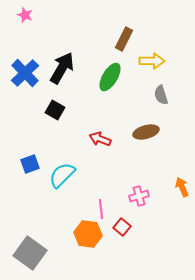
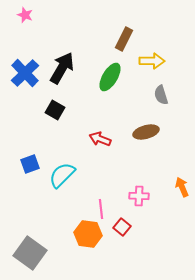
pink cross: rotated 18 degrees clockwise
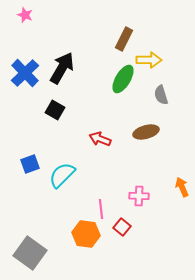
yellow arrow: moved 3 px left, 1 px up
green ellipse: moved 13 px right, 2 px down
orange hexagon: moved 2 px left
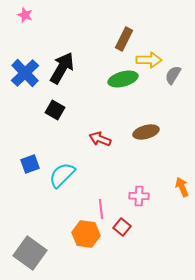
green ellipse: rotated 44 degrees clockwise
gray semicircle: moved 12 px right, 20 px up; rotated 48 degrees clockwise
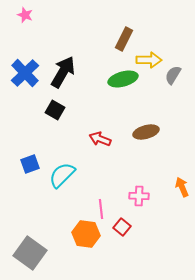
black arrow: moved 1 px right, 4 px down
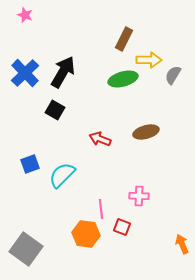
orange arrow: moved 57 px down
red square: rotated 18 degrees counterclockwise
gray square: moved 4 px left, 4 px up
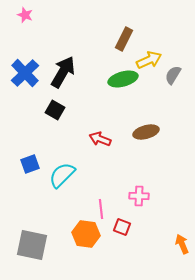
yellow arrow: rotated 25 degrees counterclockwise
gray square: moved 6 px right, 4 px up; rotated 24 degrees counterclockwise
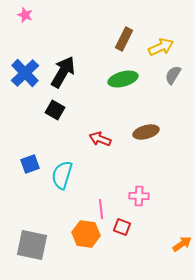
yellow arrow: moved 12 px right, 13 px up
cyan semicircle: rotated 28 degrees counterclockwise
orange arrow: rotated 78 degrees clockwise
